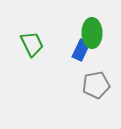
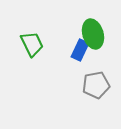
green ellipse: moved 1 px right, 1 px down; rotated 16 degrees counterclockwise
blue rectangle: moved 1 px left
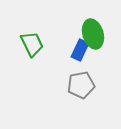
gray pentagon: moved 15 px left
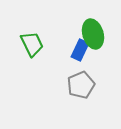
gray pentagon: rotated 12 degrees counterclockwise
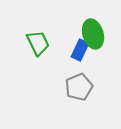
green trapezoid: moved 6 px right, 1 px up
gray pentagon: moved 2 px left, 2 px down
